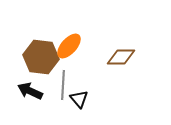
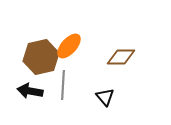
brown hexagon: rotated 20 degrees counterclockwise
black arrow: rotated 15 degrees counterclockwise
black triangle: moved 26 px right, 2 px up
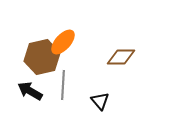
orange ellipse: moved 6 px left, 4 px up
brown hexagon: moved 1 px right
black arrow: rotated 20 degrees clockwise
black triangle: moved 5 px left, 4 px down
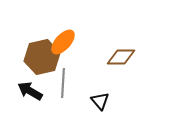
gray line: moved 2 px up
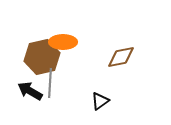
orange ellipse: rotated 48 degrees clockwise
brown diamond: rotated 12 degrees counterclockwise
gray line: moved 13 px left
black triangle: rotated 36 degrees clockwise
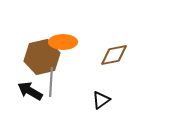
brown diamond: moved 7 px left, 2 px up
gray line: moved 1 px right, 1 px up
black triangle: moved 1 px right, 1 px up
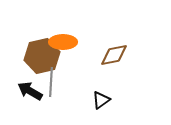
brown hexagon: moved 1 px up
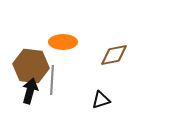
brown hexagon: moved 11 px left, 10 px down; rotated 20 degrees clockwise
gray line: moved 1 px right, 2 px up
black arrow: rotated 75 degrees clockwise
black triangle: rotated 18 degrees clockwise
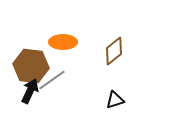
brown diamond: moved 4 px up; rotated 28 degrees counterclockwise
gray line: rotated 52 degrees clockwise
black arrow: rotated 10 degrees clockwise
black triangle: moved 14 px right
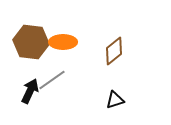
brown hexagon: moved 24 px up
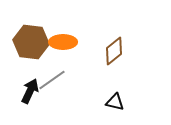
black triangle: moved 2 px down; rotated 30 degrees clockwise
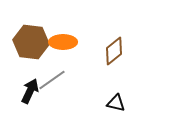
black triangle: moved 1 px right, 1 px down
